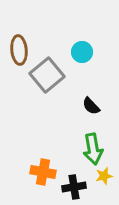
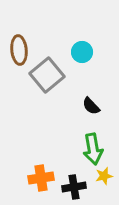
orange cross: moved 2 px left, 6 px down; rotated 20 degrees counterclockwise
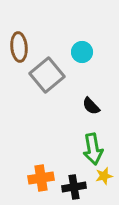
brown ellipse: moved 3 px up
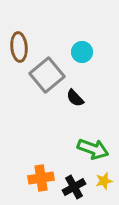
black semicircle: moved 16 px left, 8 px up
green arrow: rotated 60 degrees counterclockwise
yellow star: moved 5 px down
black cross: rotated 20 degrees counterclockwise
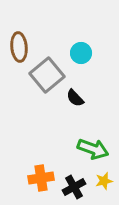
cyan circle: moved 1 px left, 1 px down
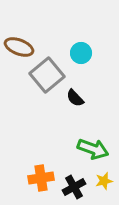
brown ellipse: rotated 64 degrees counterclockwise
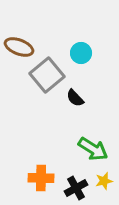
green arrow: rotated 12 degrees clockwise
orange cross: rotated 10 degrees clockwise
black cross: moved 2 px right, 1 px down
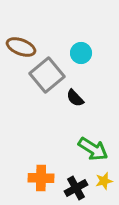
brown ellipse: moved 2 px right
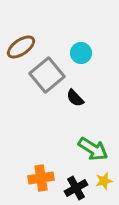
brown ellipse: rotated 56 degrees counterclockwise
orange cross: rotated 10 degrees counterclockwise
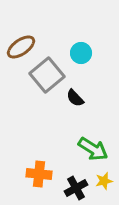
orange cross: moved 2 px left, 4 px up; rotated 15 degrees clockwise
